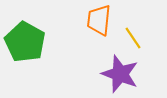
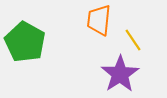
yellow line: moved 2 px down
purple star: rotated 18 degrees clockwise
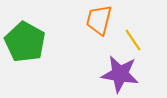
orange trapezoid: rotated 8 degrees clockwise
purple star: rotated 30 degrees counterclockwise
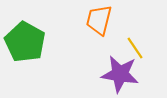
yellow line: moved 2 px right, 8 px down
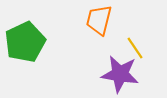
green pentagon: rotated 18 degrees clockwise
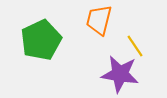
green pentagon: moved 16 px right, 2 px up
yellow line: moved 2 px up
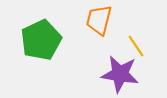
yellow line: moved 1 px right
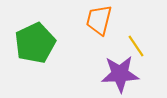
green pentagon: moved 6 px left, 3 px down
purple star: rotated 12 degrees counterclockwise
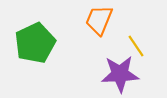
orange trapezoid: rotated 8 degrees clockwise
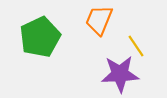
green pentagon: moved 5 px right, 6 px up
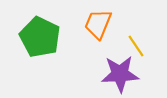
orange trapezoid: moved 1 px left, 4 px down
green pentagon: rotated 21 degrees counterclockwise
